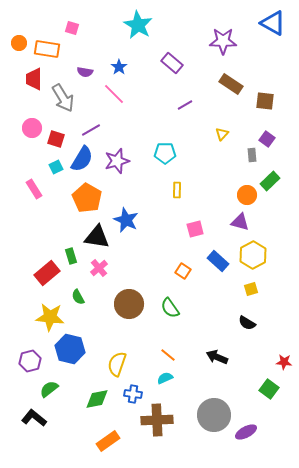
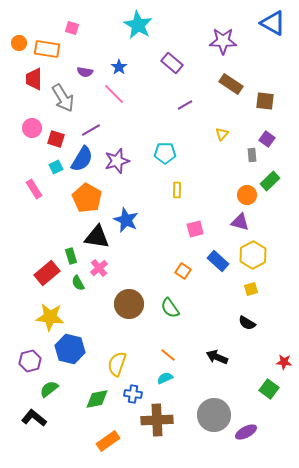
green semicircle at (78, 297): moved 14 px up
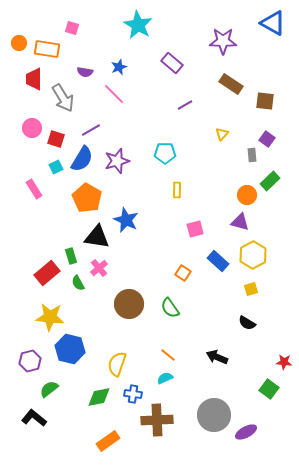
blue star at (119, 67): rotated 14 degrees clockwise
orange square at (183, 271): moved 2 px down
green diamond at (97, 399): moved 2 px right, 2 px up
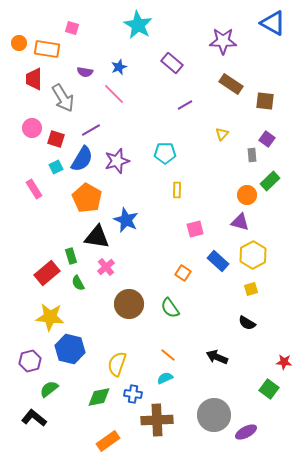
pink cross at (99, 268): moved 7 px right, 1 px up
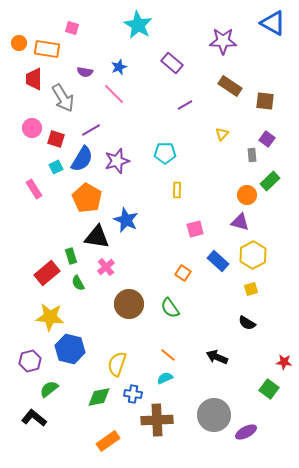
brown rectangle at (231, 84): moved 1 px left, 2 px down
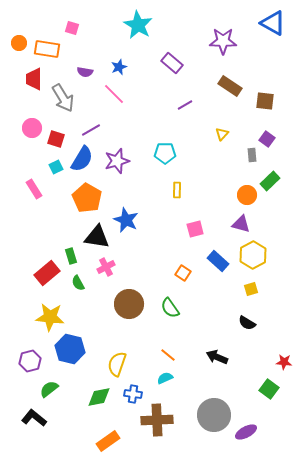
purple triangle at (240, 222): moved 1 px right, 2 px down
pink cross at (106, 267): rotated 12 degrees clockwise
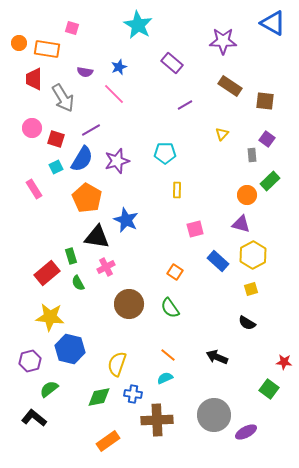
orange square at (183, 273): moved 8 px left, 1 px up
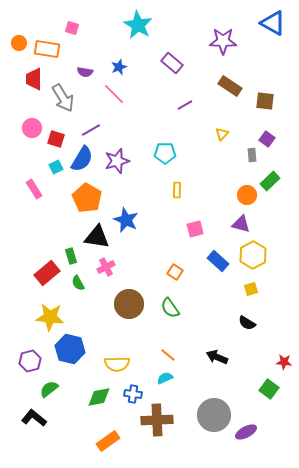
yellow semicircle at (117, 364): rotated 110 degrees counterclockwise
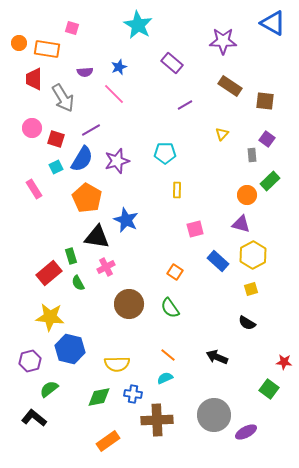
purple semicircle at (85, 72): rotated 14 degrees counterclockwise
red rectangle at (47, 273): moved 2 px right
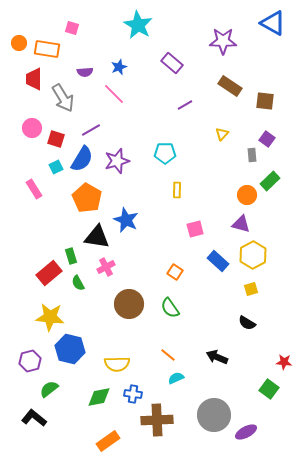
cyan semicircle at (165, 378): moved 11 px right
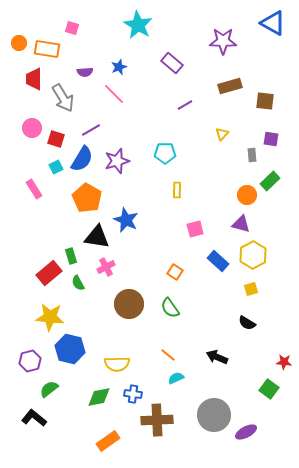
brown rectangle at (230, 86): rotated 50 degrees counterclockwise
purple square at (267, 139): moved 4 px right; rotated 28 degrees counterclockwise
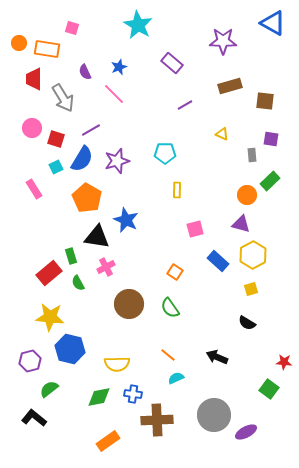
purple semicircle at (85, 72): rotated 70 degrees clockwise
yellow triangle at (222, 134): rotated 48 degrees counterclockwise
